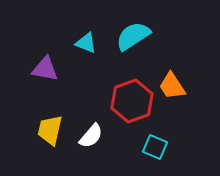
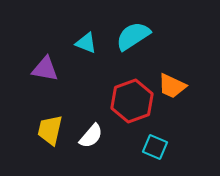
orange trapezoid: rotated 32 degrees counterclockwise
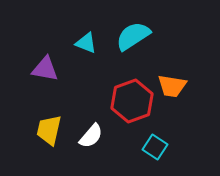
orange trapezoid: rotated 16 degrees counterclockwise
yellow trapezoid: moved 1 px left
cyan square: rotated 10 degrees clockwise
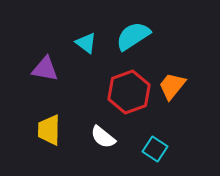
cyan triangle: rotated 15 degrees clockwise
orange trapezoid: rotated 120 degrees clockwise
red hexagon: moved 3 px left, 9 px up
yellow trapezoid: rotated 12 degrees counterclockwise
white semicircle: moved 12 px right, 1 px down; rotated 88 degrees clockwise
cyan square: moved 2 px down
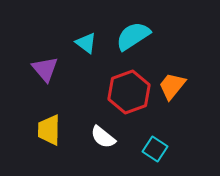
purple triangle: rotated 40 degrees clockwise
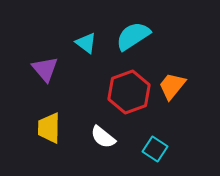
yellow trapezoid: moved 2 px up
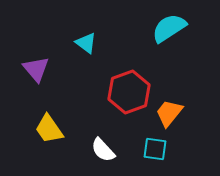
cyan semicircle: moved 36 px right, 8 px up
purple triangle: moved 9 px left
orange trapezoid: moved 3 px left, 27 px down
yellow trapezoid: moved 1 px down; rotated 36 degrees counterclockwise
white semicircle: moved 13 px down; rotated 8 degrees clockwise
cyan square: rotated 25 degrees counterclockwise
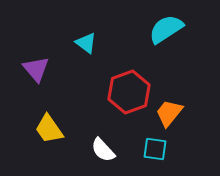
cyan semicircle: moved 3 px left, 1 px down
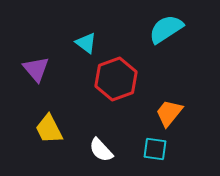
red hexagon: moved 13 px left, 13 px up
yellow trapezoid: rotated 8 degrees clockwise
white semicircle: moved 2 px left
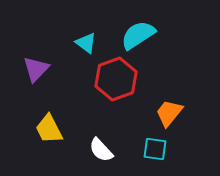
cyan semicircle: moved 28 px left, 6 px down
purple triangle: rotated 24 degrees clockwise
